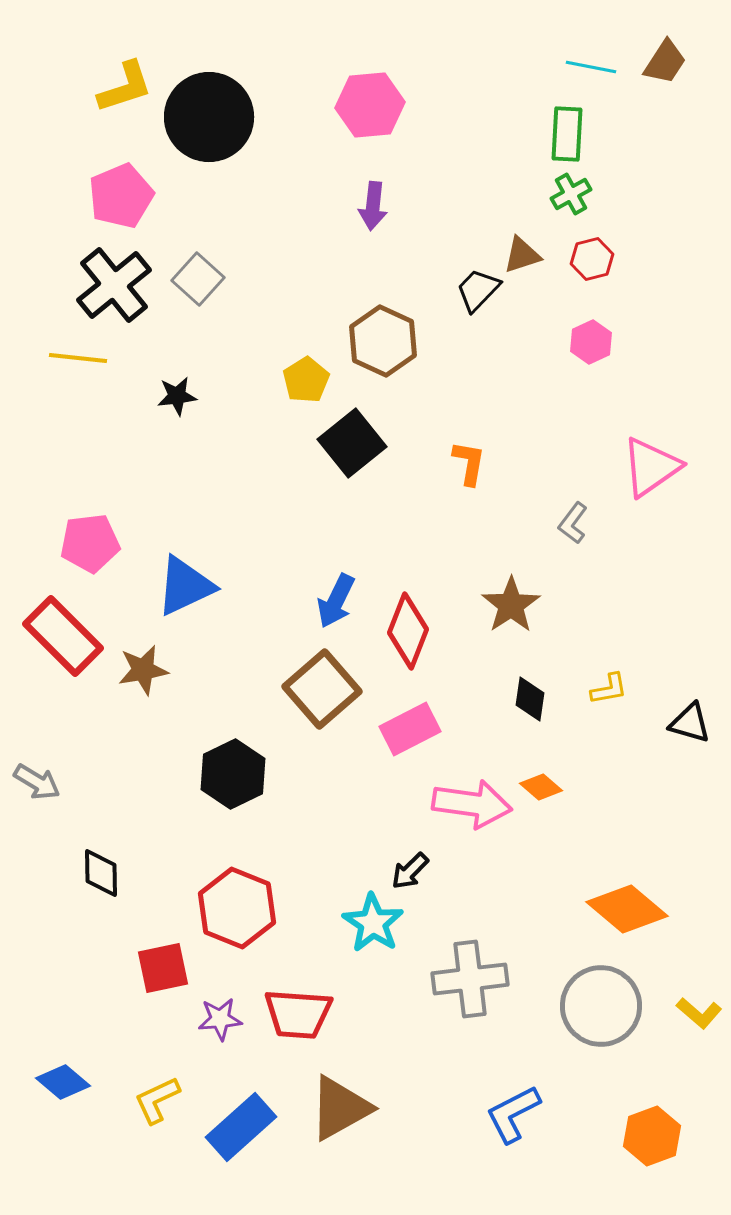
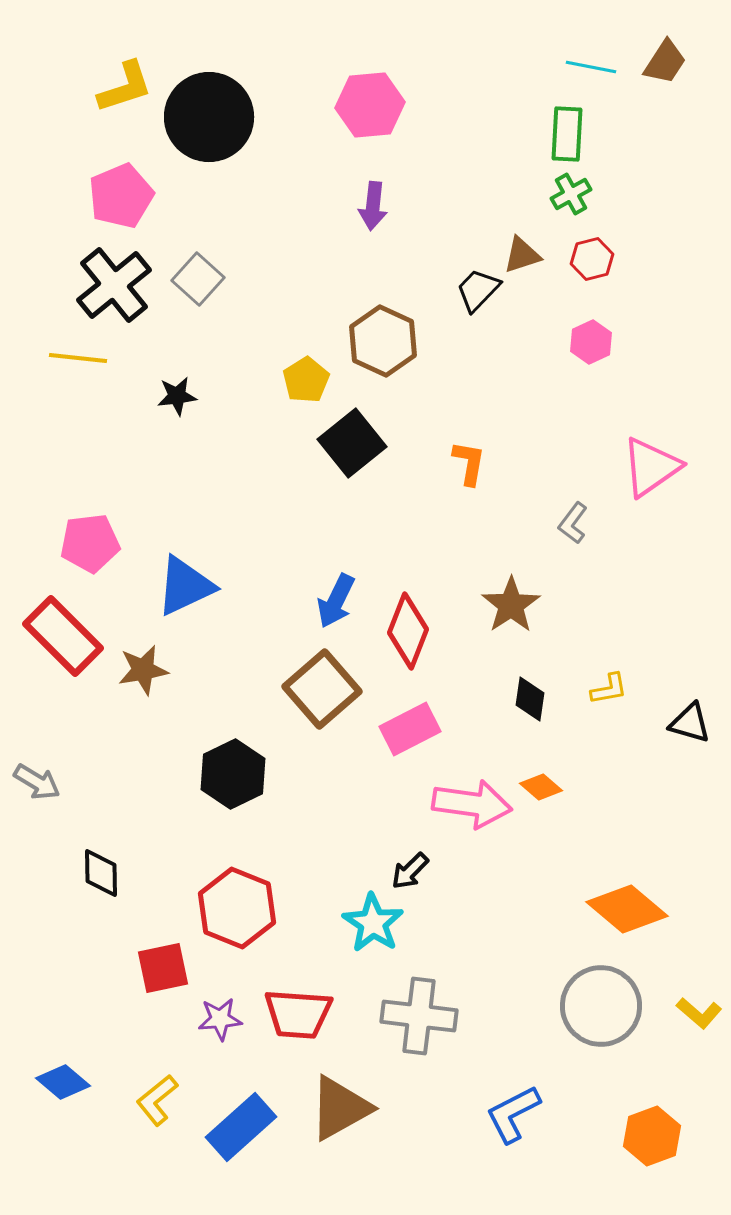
gray cross at (470, 979): moved 51 px left, 37 px down; rotated 14 degrees clockwise
yellow L-shape at (157, 1100): rotated 14 degrees counterclockwise
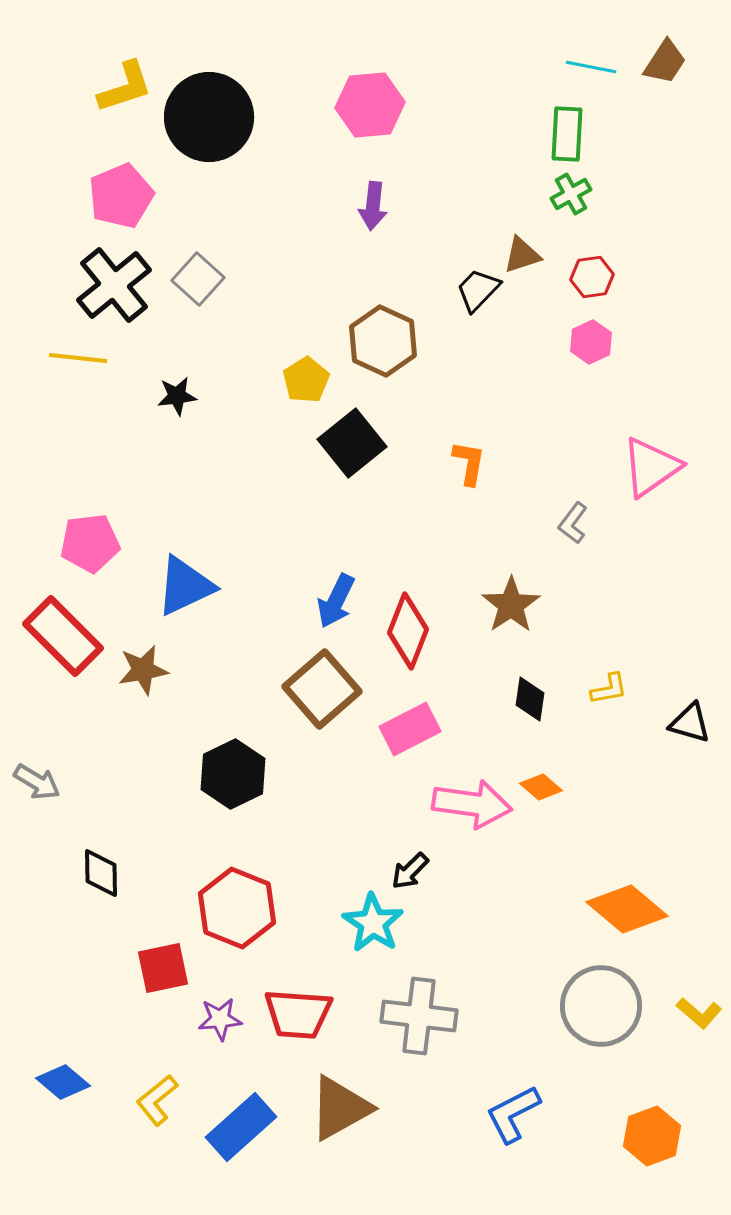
red hexagon at (592, 259): moved 18 px down; rotated 6 degrees clockwise
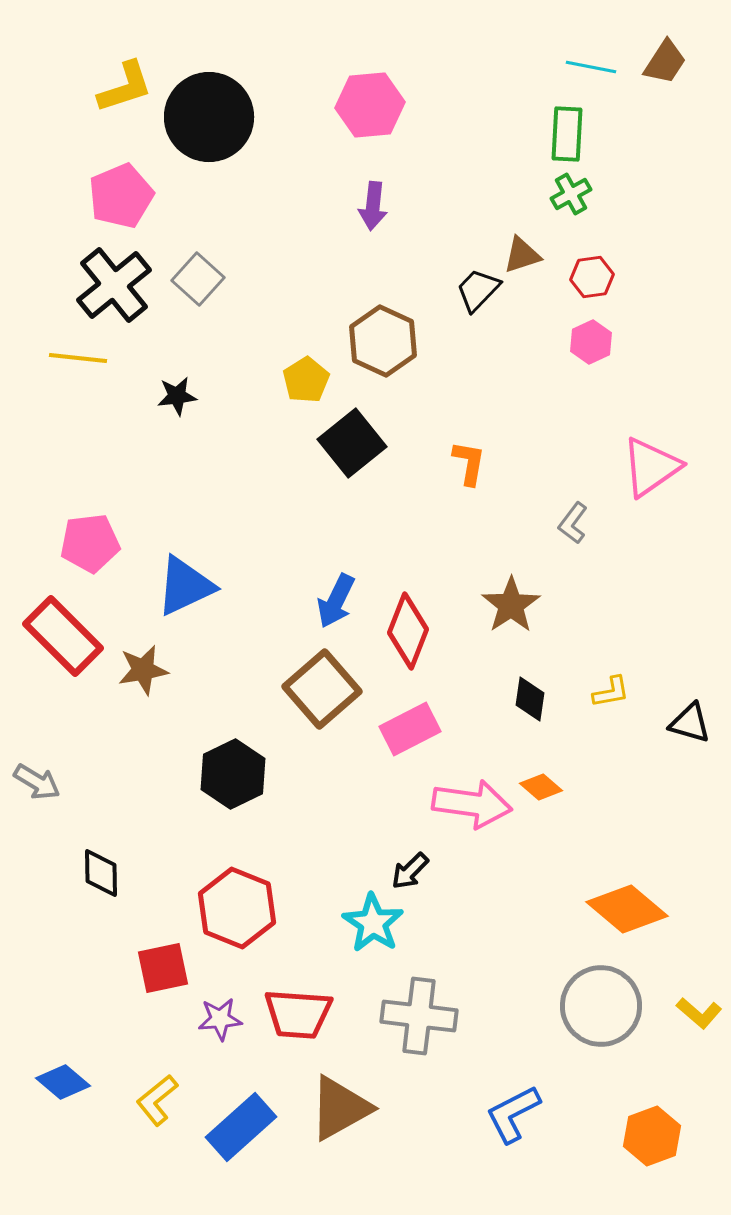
yellow L-shape at (609, 689): moved 2 px right, 3 px down
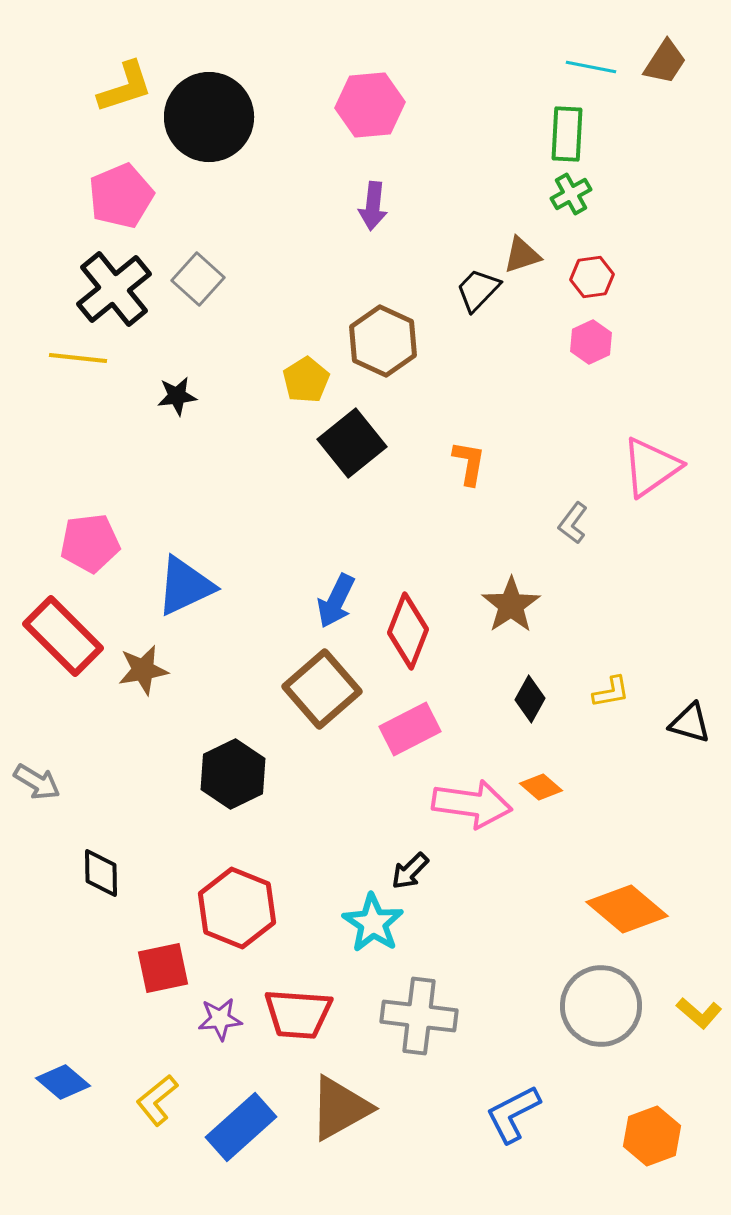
black cross at (114, 285): moved 4 px down
black diamond at (530, 699): rotated 21 degrees clockwise
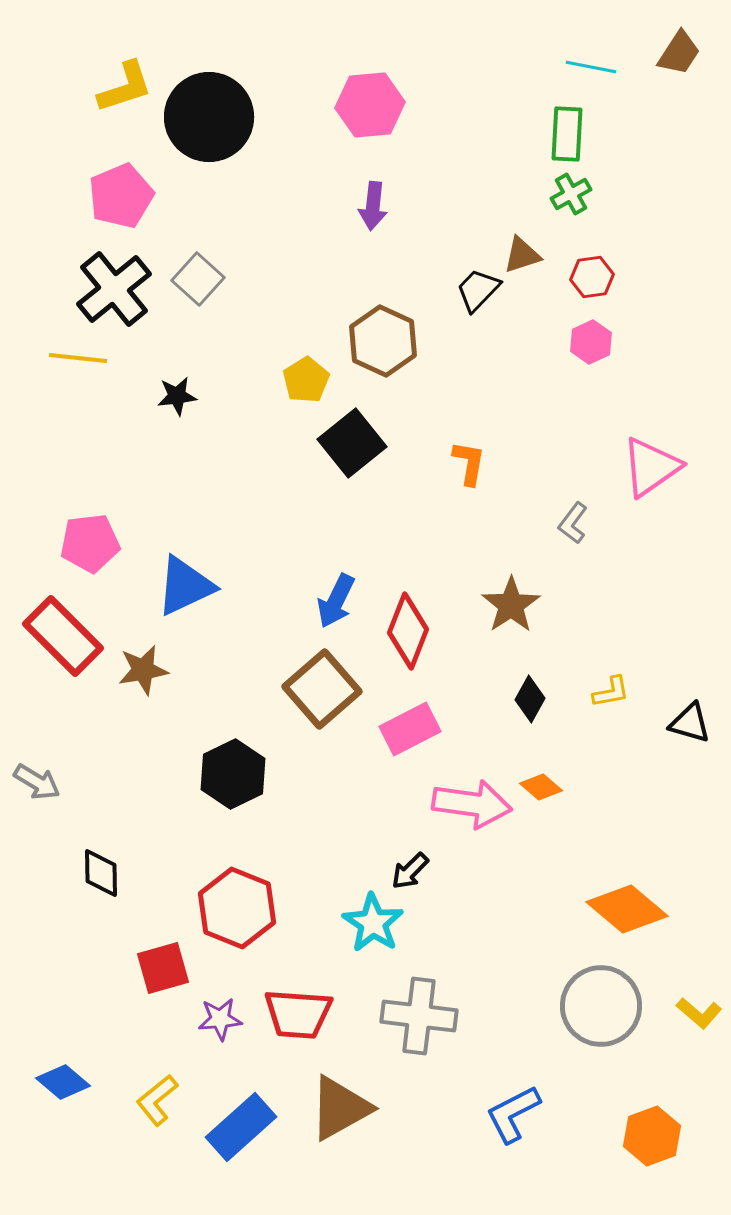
brown trapezoid at (665, 62): moved 14 px right, 9 px up
red square at (163, 968): rotated 4 degrees counterclockwise
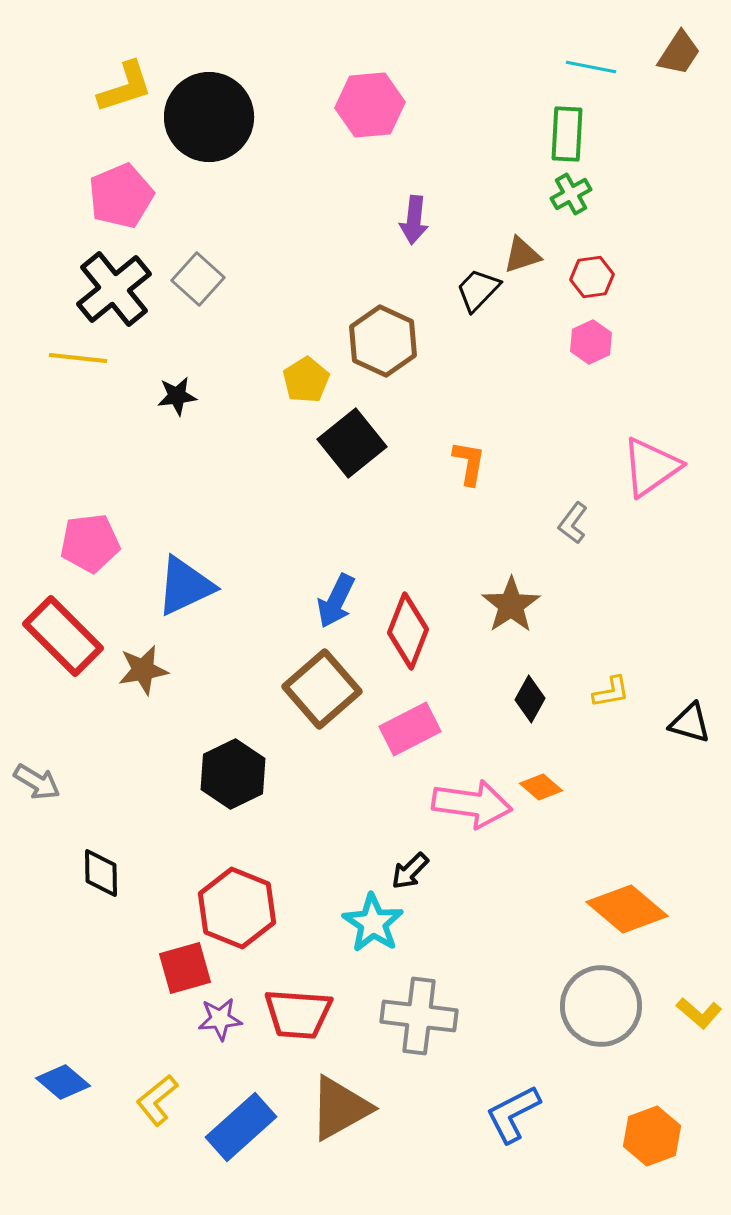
purple arrow at (373, 206): moved 41 px right, 14 px down
red square at (163, 968): moved 22 px right
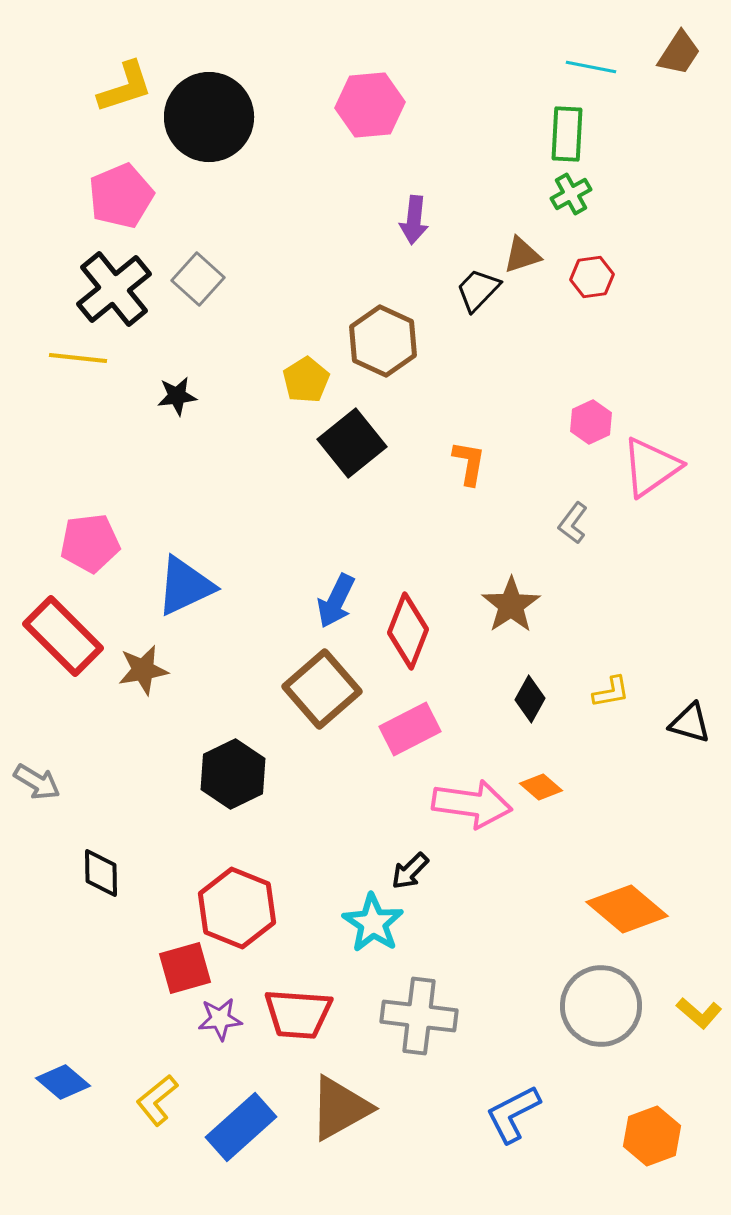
pink hexagon at (591, 342): moved 80 px down
